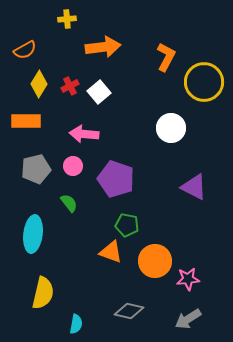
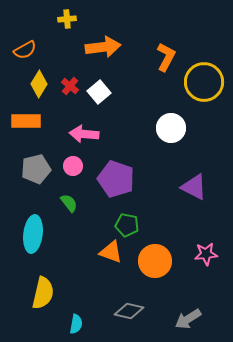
red cross: rotated 24 degrees counterclockwise
pink star: moved 18 px right, 25 px up
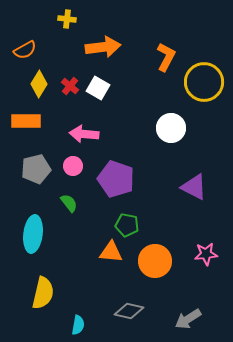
yellow cross: rotated 12 degrees clockwise
white square: moved 1 px left, 4 px up; rotated 20 degrees counterclockwise
orange triangle: rotated 15 degrees counterclockwise
cyan semicircle: moved 2 px right, 1 px down
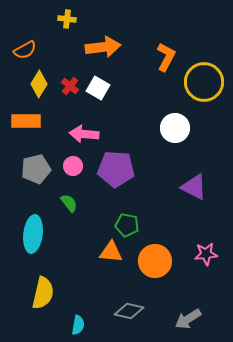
white circle: moved 4 px right
purple pentagon: moved 10 px up; rotated 15 degrees counterclockwise
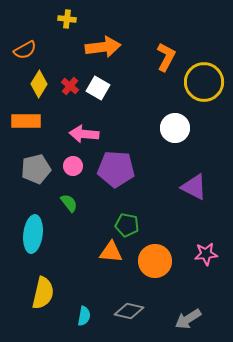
cyan semicircle: moved 6 px right, 9 px up
